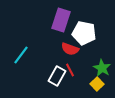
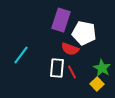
red line: moved 2 px right, 2 px down
white rectangle: moved 8 px up; rotated 24 degrees counterclockwise
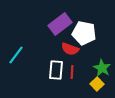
purple rectangle: moved 1 px left, 4 px down; rotated 35 degrees clockwise
cyan line: moved 5 px left
white rectangle: moved 1 px left, 2 px down
red line: rotated 32 degrees clockwise
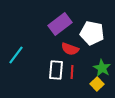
white pentagon: moved 8 px right
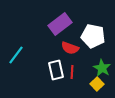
white pentagon: moved 1 px right, 3 px down
red semicircle: moved 1 px up
white rectangle: rotated 18 degrees counterclockwise
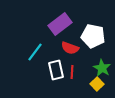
cyan line: moved 19 px right, 3 px up
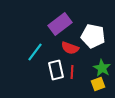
yellow square: moved 1 px right; rotated 24 degrees clockwise
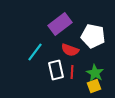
red semicircle: moved 2 px down
green star: moved 7 px left, 5 px down
yellow square: moved 4 px left, 2 px down
